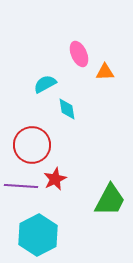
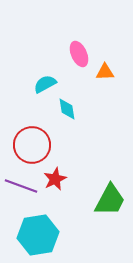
purple line: rotated 16 degrees clockwise
cyan hexagon: rotated 18 degrees clockwise
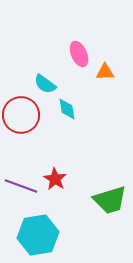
cyan semicircle: rotated 115 degrees counterclockwise
red circle: moved 11 px left, 30 px up
red star: rotated 15 degrees counterclockwise
green trapezoid: rotated 45 degrees clockwise
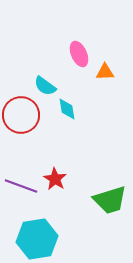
cyan semicircle: moved 2 px down
cyan hexagon: moved 1 px left, 4 px down
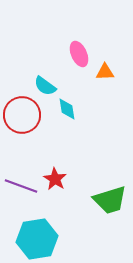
red circle: moved 1 px right
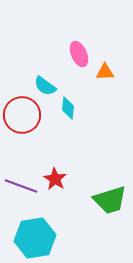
cyan diamond: moved 1 px right, 1 px up; rotated 15 degrees clockwise
cyan hexagon: moved 2 px left, 1 px up
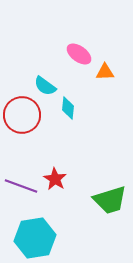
pink ellipse: rotated 30 degrees counterclockwise
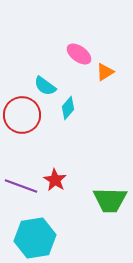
orange triangle: rotated 30 degrees counterclockwise
cyan diamond: rotated 35 degrees clockwise
red star: moved 1 px down
green trapezoid: rotated 18 degrees clockwise
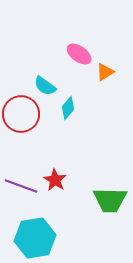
red circle: moved 1 px left, 1 px up
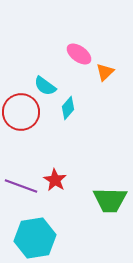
orange triangle: rotated 12 degrees counterclockwise
red circle: moved 2 px up
